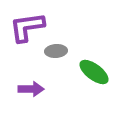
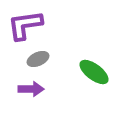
purple L-shape: moved 2 px left, 2 px up
gray ellipse: moved 18 px left, 8 px down; rotated 20 degrees counterclockwise
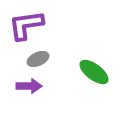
purple L-shape: moved 1 px right
purple arrow: moved 2 px left, 3 px up
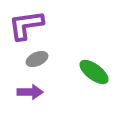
gray ellipse: moved 1 px left
purple arrow: moved 1 px right, 6 px down
